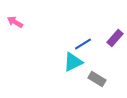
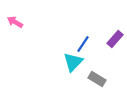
purple rectangle: moved 1 px down
blue line: rotated 24 degrees counterclockwise
cyan triangle: rotated 20 degrees counterclockwise
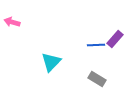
pink arrow: moved 3 px left; rotated 14 degrees counterclockwise
blue line: moved 13 px right, 1 px down; rotated 54 degrees clockwise
cyan triangle: moved 22 px left
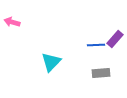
gray rectangle: moved 4 px right, 6 px up; rotated 36 degrees counterclockwise
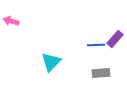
pink arrow: moved 1 px left, 1 px up
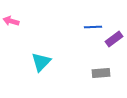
purple rectangle: moved 1 px left; rotated 12 degrees clockwise
blue line: moved 3 px left, 18 px up
cyan triangle: moved 10 px left
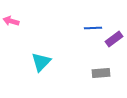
blue line: moved 1 px down
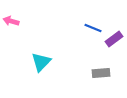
blue line: rotated 24 degrees clockwise
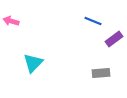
blue line: moved 7 px up
cyan triangle: moved 8 px left, 1 px down
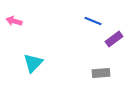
pink arrow: moved 3 px right
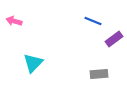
gray rectangle: moved 2 px left, 1 px down
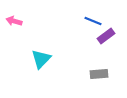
purple rectangle: moved 8 px left, 3 px up
cyan triangle: moved 8 px right, 4 px up
